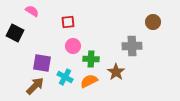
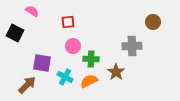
brown arrow: moved 8 px left, 1 px up
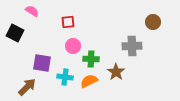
cyan cross: rotated 21 degrees counterclockwise
brown arrow: moved 2 px down
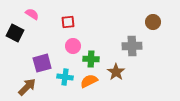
pink semicircle: moved 3 px down
purple square: rotated 24 degrees counterclockwise
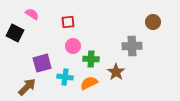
orange semicircle: moved 2 px down
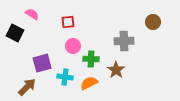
gray cross: moved 8 px left, 5 px up
brown star: moved 2 px up
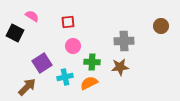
pink semicircle: moved 2 px down
brown circle: moved 8 px right, 4 px down
green cross: moved 1 px right, 3 px down
purple square: rotated 18 degrees counterclockwise
brown star: moved 4 px right, 3 px up; rotated 30 degrees clockwise
cyan cross: rotated 21 degrees counterclockwise
